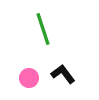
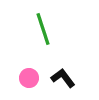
black L-shape: moved 4 px down
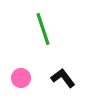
pink circle: moved 8 px left
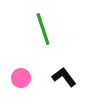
black L-shape: moved 1 px right, 1 px up
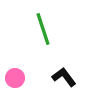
pink circle: moved 6 px left
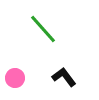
green line: rotated 24 degrees counterclockwise
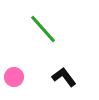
pink circle: moved 1 px left, 1 px up
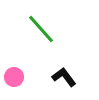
green line: moved 2 px left
